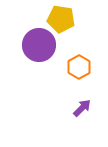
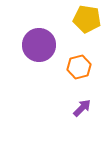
yellow pentagon: moved 26 px right
orange hexagon: rotated 15 degrees clockwise
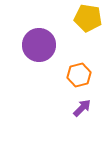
yellow pentagon: moved 1 px right, 1 px up
orange hexagon: moved 8 px down
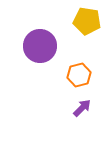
yellow pentagon: moved 1 px left, 3 px down
purple circle: moved 1 px right, 1 px down
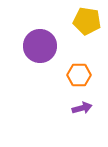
orange hexagon: rotated 15 degrees clockwise
purple arrow: rotated 30 degrees clockwise
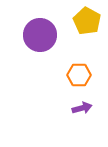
yellow pentagon: rotated 20 degrees clockwise
purple circle: moved 11 px up
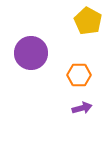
yellow pentagon: moved 1 px right
purple circle: moved 9 px left, 18 px down
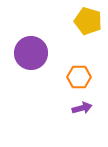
yellow pentagon: rotated 12 degrees counterclockwise
orange hexagon: moved 2 px down
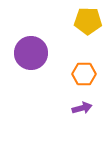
yellow pentagon: rotated 16 degrees counterclockwise
orange hexagon: moved 5 px right, 3 px up
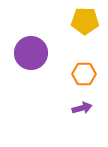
yellow pentagon: moved 3 px left
